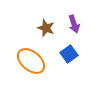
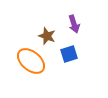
brown star: moved 1 px right, 8 px down
blue square: rotated 18 degrees clockwise
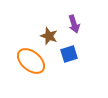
brown star: moved 2 px right
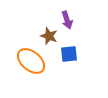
purple arrow: moved 7 px left, 4 px up
blue square: rotated 12 degrees clockwise
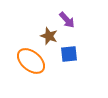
purple arrow: rotated 24 degrees counterclockwise
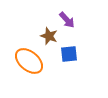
orange ellipse: moved 2 px left
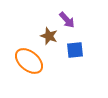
blue square: moved 6 px right, 4 px up
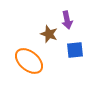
purple arrow: rotated 30 degrees clockwise
brown star: moved 2 px up
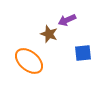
purple arrow: rotated 78 degrees clockwise
blue square: moved 8 px right, 3 px down
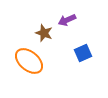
brown star: moved 5 px left, 1 px up
blue square: rotated 18 degrees counterclockwise
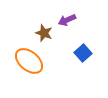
blue square: rotated 18 degrees counterclockwise
